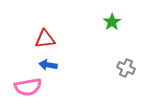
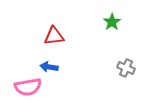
red triangle: moved 9 px right, 3 px up
blue arrow: moved 1 px right, 2 px down
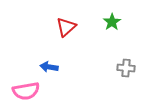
red triangle: moved 12 px right, 9 px up; rotated 35 degrees counterclockwise
gray cross: rotated 18 degrees counterclockwise
pink semicircle: moved 2 px left, 4 px down
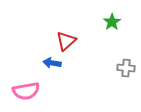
red triangle: moved 14 px down
blue arrow: moved 3 px right, 4 px up
